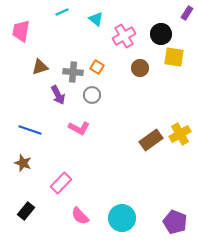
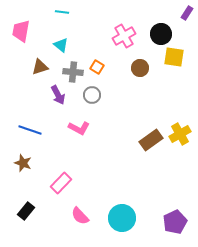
cyan line: rotated 32 degrees clockwise
cyan triangle: moved 35 px left, 26 px down
purple pentagon: rotated 25 degrees clockwise
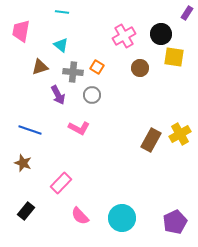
brown rectangle: rotated 25 degrees counterclockwise
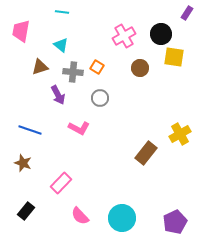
gray circle: moved 8 px right, 3 px down
brown rectangle: moved 5 px left, 13 px down; rotated 10 degrees clockwise
